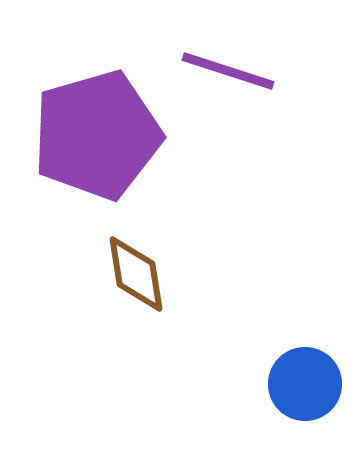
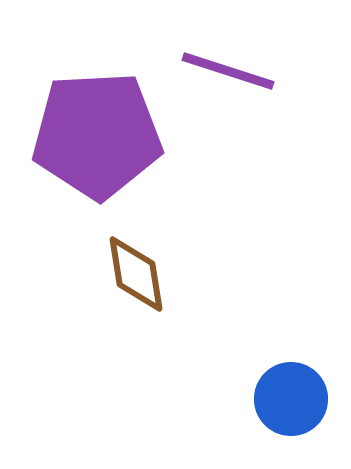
purple pentagon: rotated 13 degrees clockwise
blue circle: moved 14 px left, 15 px down
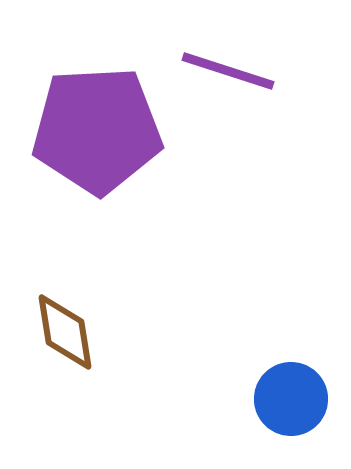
purple pentagon: moved 5 px up
brown diamond: moved 71 px left, 58 px down
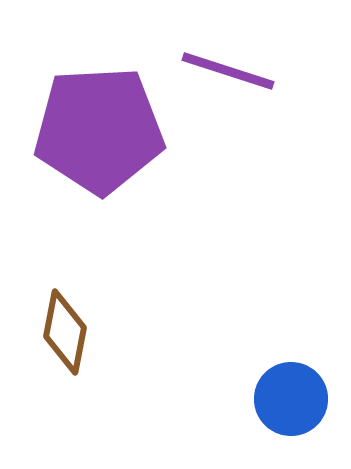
purple pentagon: moved 2 px right
brown diamond: rotated 20 degrees clockwise
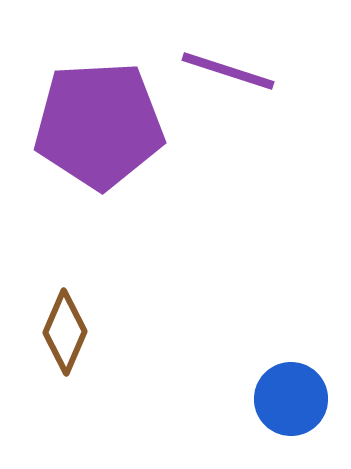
purple pentagon: moved 5 px up
brown diamond: rotated 12 degrees clockwise
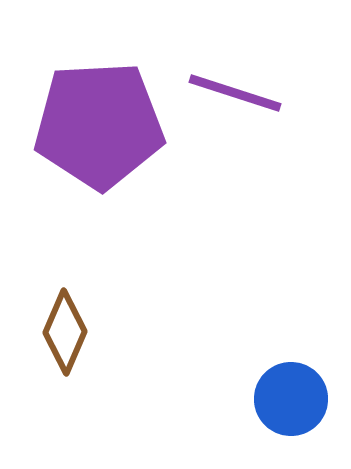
purple line: moved 7 px right, 22 px down
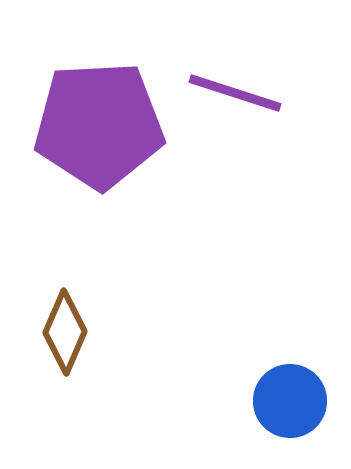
blue circle: moved 1 px left, 2 px down
